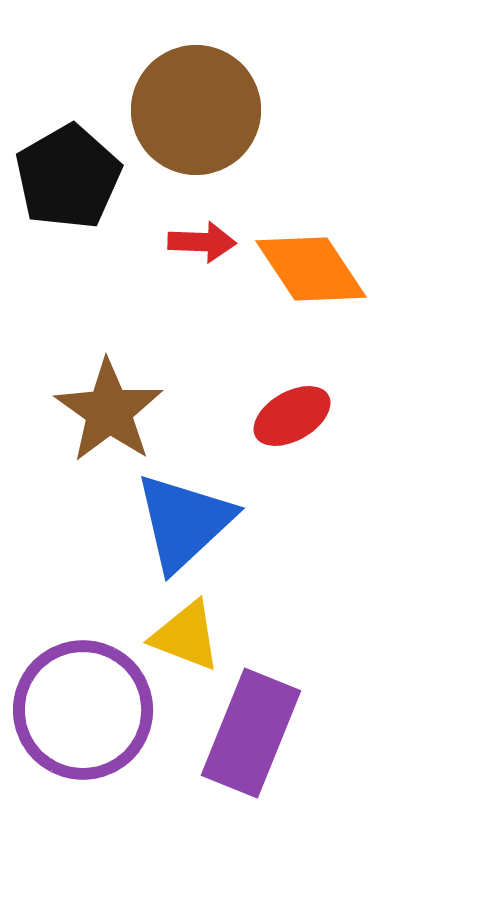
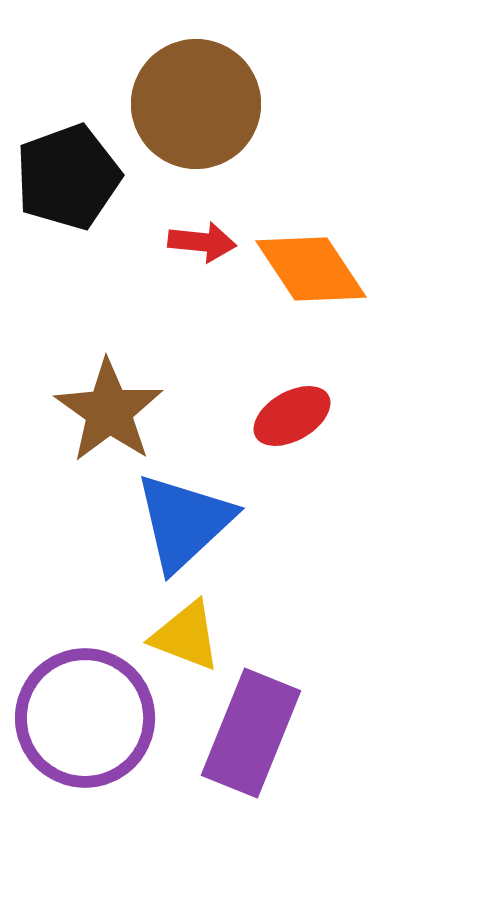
brown circle: moved 6 px up
black pentagon: rotated 10 degrees clockwise
red arrow: rotated 4 degrees clockwise
purple circle: moved 2 px right, 8 px down
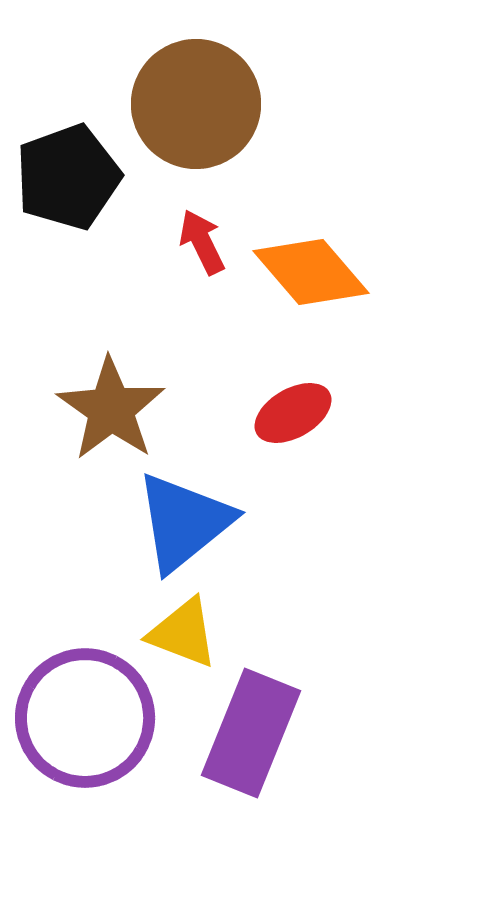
red arrow: rotated 122 degrees counterclockwise
orange diamond: moved 3 px down; rotated 7 degrees counterclockwise
brown star: moved 2 px right, 2 px up
red ellipse: moved 1 px right, 3 px up
blue triangle: rotated 4 degrees clockwise
yellow triangle: moved 3 px left, 3 px up
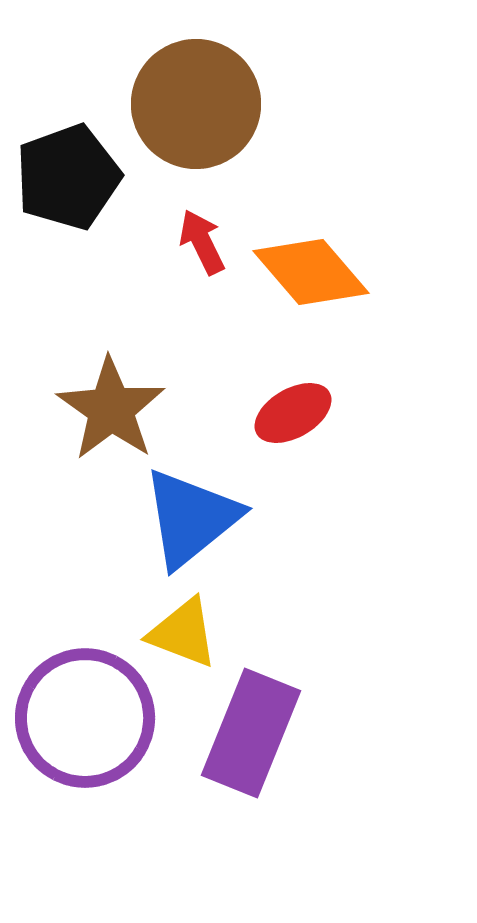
blue triangle: moved 7 px right, 4 px up
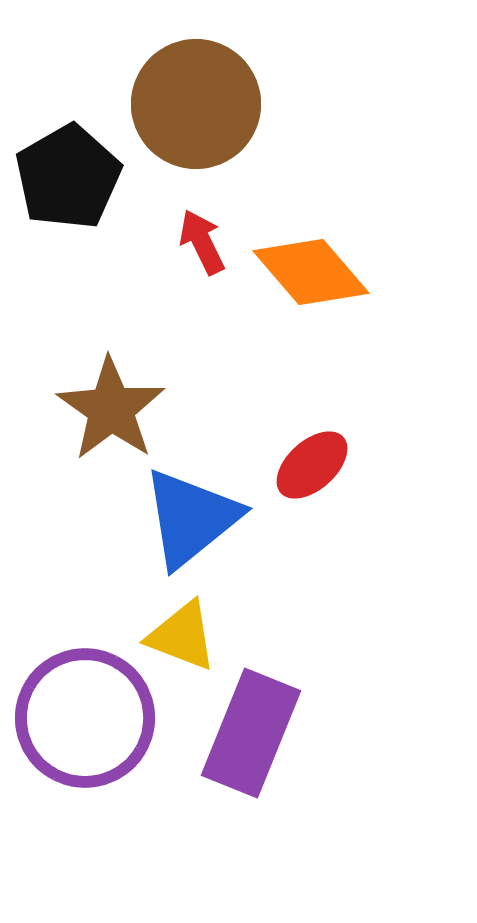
black pentagon: rotated 10 degrees counterclockwise
red ellipse: moved 19 px right, 52 px down; rotated 12 degrees counterclockwise
yellow triangle: moved 1 px left, 3 px down
